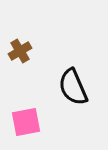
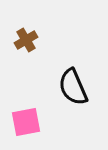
brown cross: moved 6 px right, 11 px up
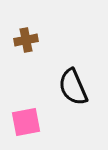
brown cross: rotated 20 degrees clockwise
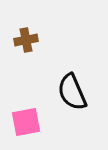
black semicircle: moved 1 px left, 5 px down
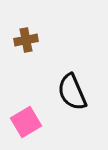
pink square: rotated 20 degrees counterclockwise
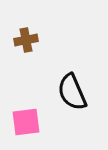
pink square: rotated 24 degrees clockwise
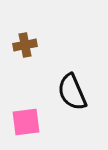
brown cross: moved 1 px left, 5 px down
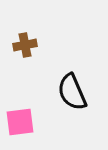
pink square: moved 6 px left
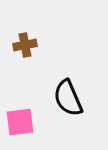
black semicircle: moved 4 px left, 6 px down
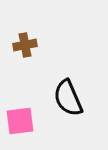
pink square: moved 1 px up
